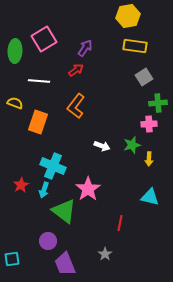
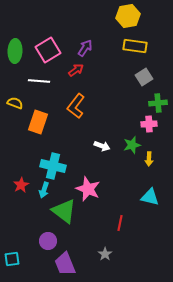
pink square: moved 4 px right, 11 px down
cyan cross: rotated 10 degrees counterclockwise
pink star: rotated 15 degrees counterclockwise
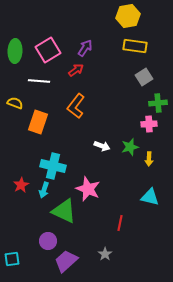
green star: moved 2 px left, 2 px down
green triangle: rotated 12 degrees counterclockwise
purple trapezoid: moved 1 px right, 3 px up; rotated 70 degrees clockwise
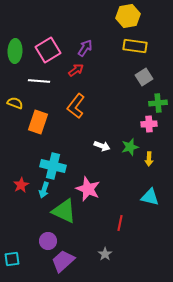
purple trapezoid: moved 3 px left
